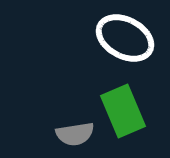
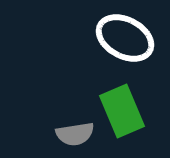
green rectangle: moved 1 px left
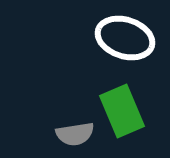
white ellipse: rotated 10 degrees counterclockwise
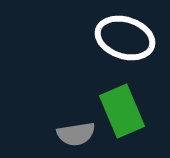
gray semicircle: moved 1 px right
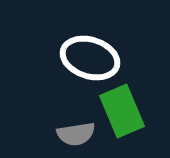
white ellipse: moved 35 px left, 20 px down
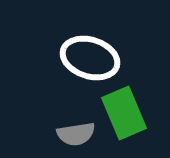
green rectangle: moved 2 px right, 2 px down
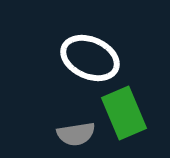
white ellipse: rotated 6 degrees clockwise
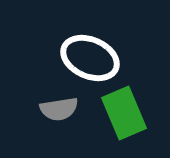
gray semicircle: moved 17 px left, 25 px up
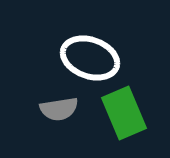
white ellipse: rotated 4 degrees counterclockwise
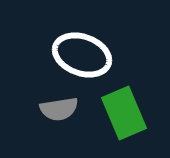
white ellipse: moved 8 px left, 3 px up
